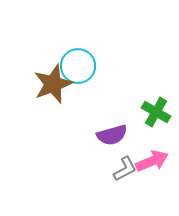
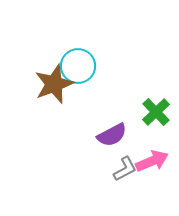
brown star: moved 1 px right
green cross: rotated 16 degrees clockwise
purple semicircle: rotated 12 degrees counterclockwise
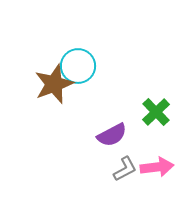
pink arrow: moved 5 px right, 6 px down; rotated 16 degrees clockwise
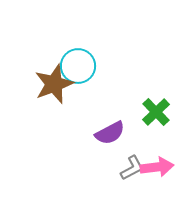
purple semicircle: moved 2 px left, 2 px up
gray L-shape: moved 7 px right, 1 px up
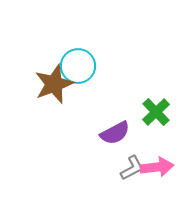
purple semicircle: moved 5 px right
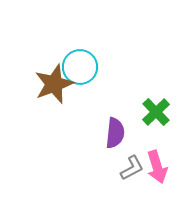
cyan circle: moved 2 px right, 1 px down
purple semicircle: rotated 56 degrees counterclockwise
pink arrow: rotated 80 degrees clockwise
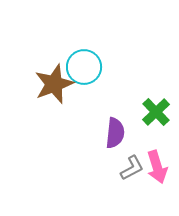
cyan circle: moved 4 px right
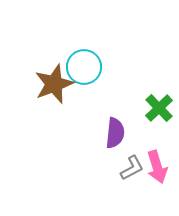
green cross: moved 3 px right, 4 px up
